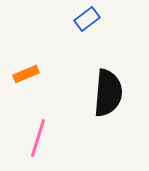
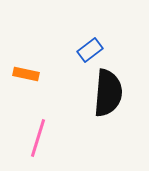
blue rectangle: moved 3 px right, 31 px down
orange rectangle: rotated 35 degrees clockwise
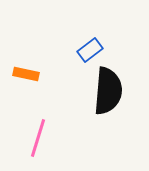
black semicircle: moved 2 px up
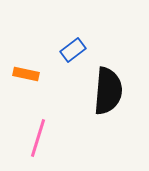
blue rectangle: moved 17 px left
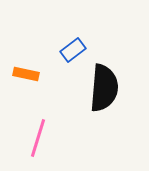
black semicircle: moved 4 px left, 3 px up
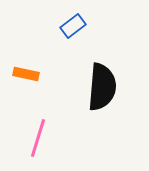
blue rectangle: moved 24 px up
black semicircle: moved 2 px left, 1 px up
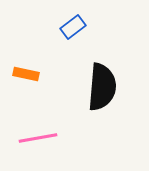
blue rectangle: moved 1 px down
pink line: rotated 63 degrees clockwise
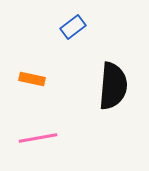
orange rectangle: moved 6 px right, 5 px down
black semicircle: moved 11 px right, 1 px up
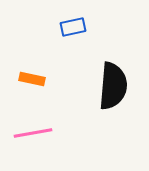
blue rectangle: rotated 25 degrees clockwise
pink line: moved 5 px left, 5 px up
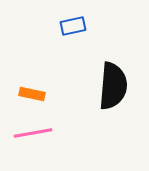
blue rectangle: moved 1 px up
orange rectangle: moved 15 px down
